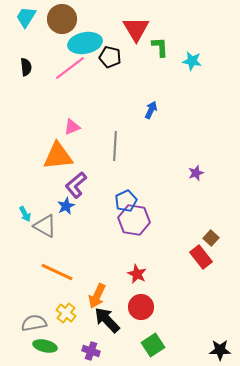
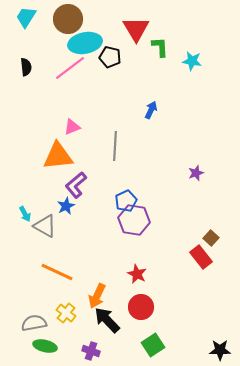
brown circle: moved 6 px right
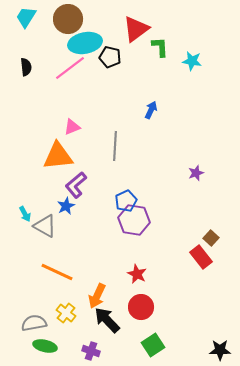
red triangle: rotated 24 degrees clockwise
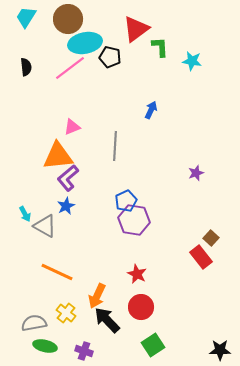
purple L-shape: moved 8 px left, 7 px up
purple cross: moved 7 px left
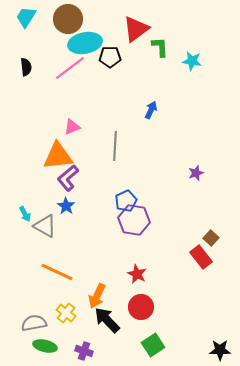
black pentagon: rotated 15 degrees counterclockwise
blue star: rotated 12 degrees counterclockwise
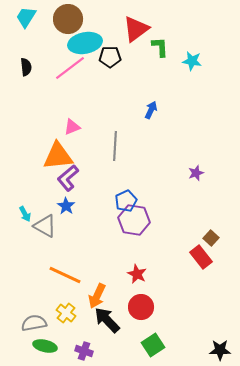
orange line: moved 8 px right, 3 px down
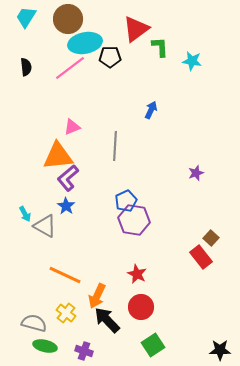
gray semicircle: rotated 25 degrees clockwise
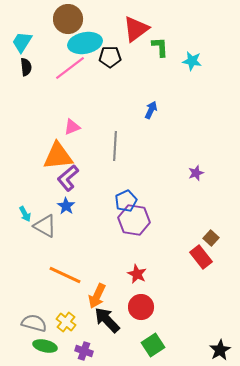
cyan trapezoid: moved 4 px left, 25 px down
yellow cross: moved 9 px down
black star: rotated 30 degrees counterclockwise
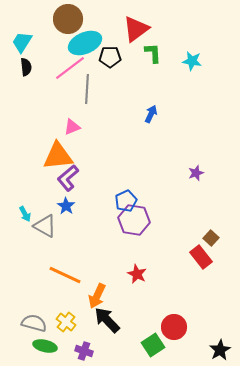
cyan ellipse: rotated 12 degrees counterclockwise
green L-shape: moved 7 px left, 6 px down
blue arrow: moved 4 px down
gray line: moved 28 px left, 57 px up
red circle: moved 33 px right, 20 px down
